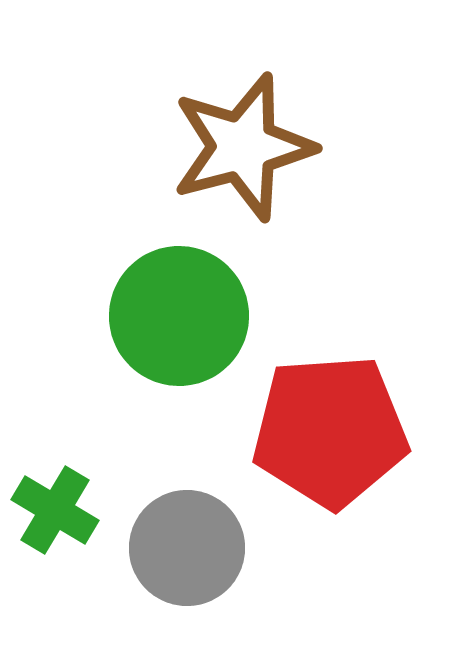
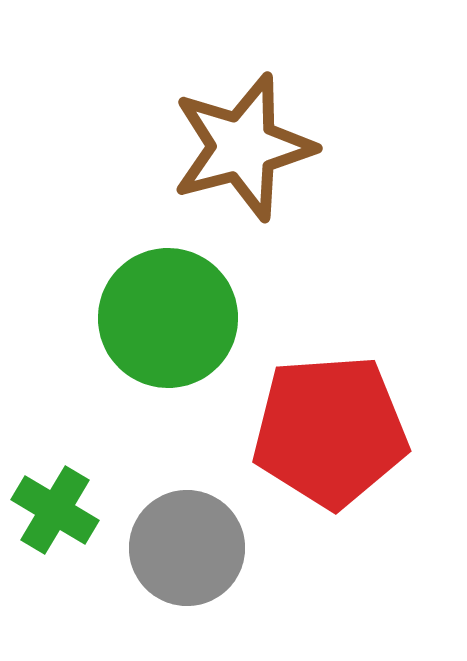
green circle: moved 11 px left, 2 px down
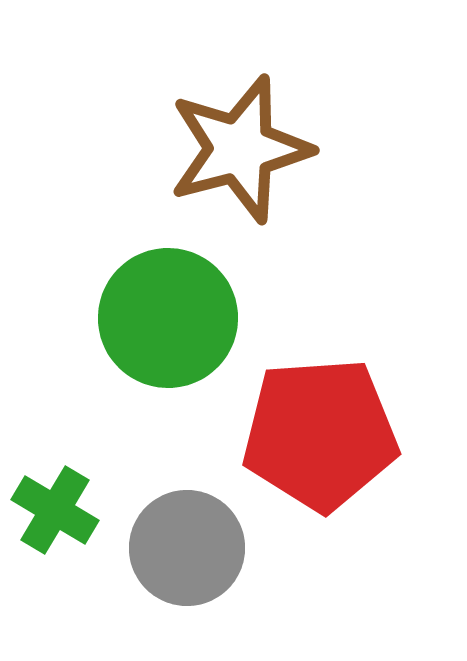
brown star: moved 3 px left, 2 px down
red pentagon: moved 10 px left, 3 px down
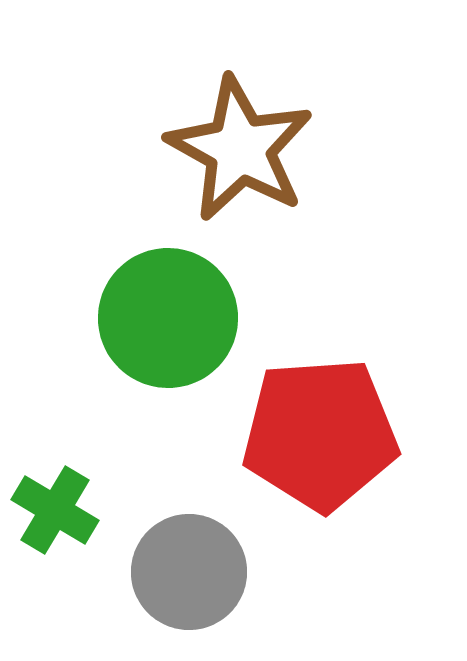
brown star: rotated 28 degrees counterclockwise
gray circle: moved 2 px right, 24 px down
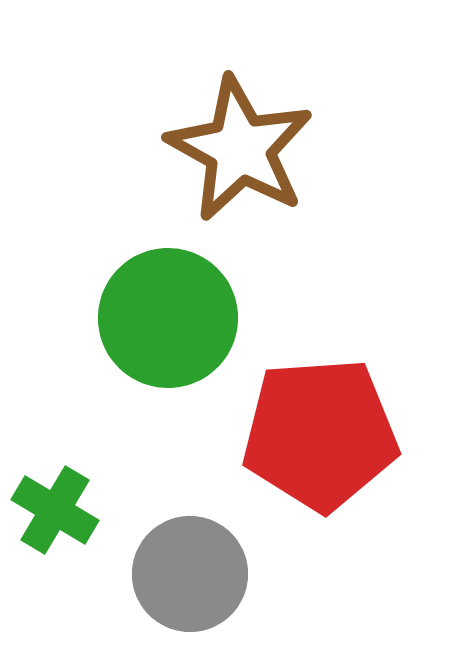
gray circle: moved 1 px right, 2 px down
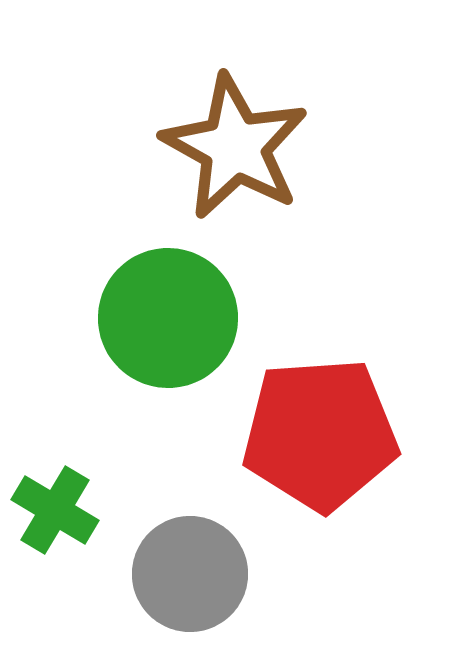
brown star: moved 5 px left, 2 px up
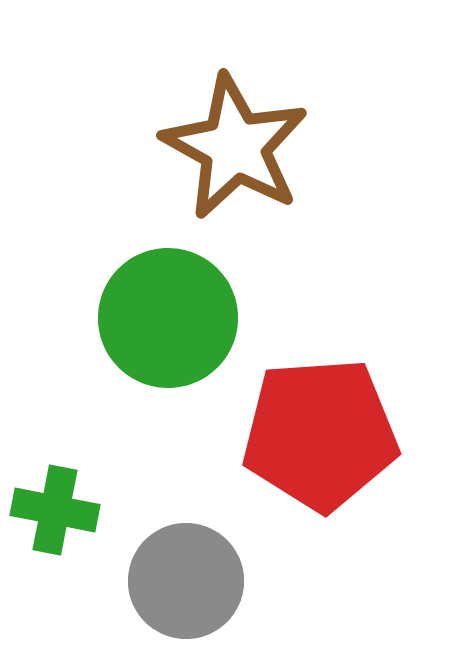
green cross: rotated 20 degrees counterclockwise
gray circle: moved 4 px left, 7 px down
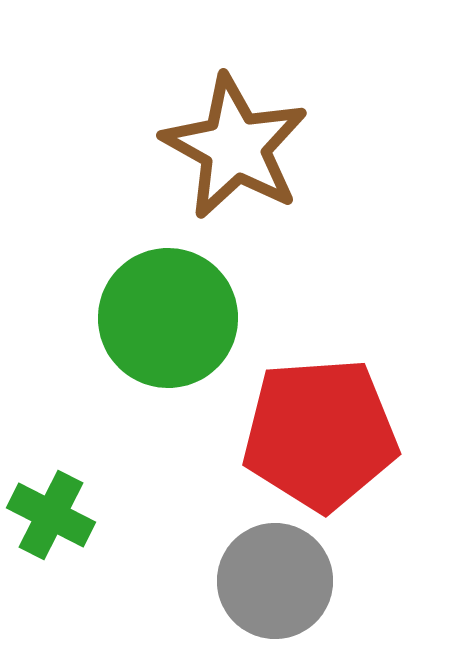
green cross: moved 4 px left, 5 px down; rotated 16 degrees clockwise
gray circle: moved 89 px right
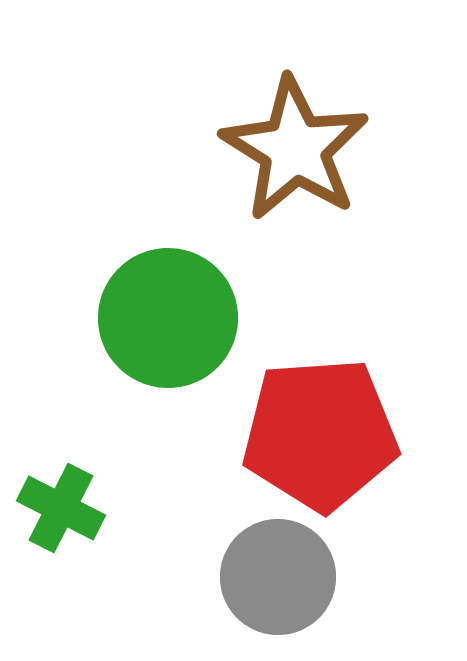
brown star: moved 60 px right, 2 px down; rotated 3 degrees clockwise
green cross: moved 10 px right, 7 px up
gray circle: moved 3 px right, 4 px up
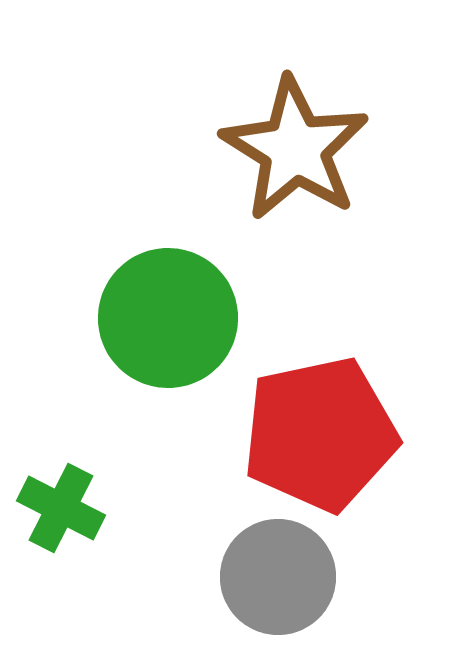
red pentagon: rotated 8 degrees counterclockwise
